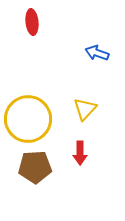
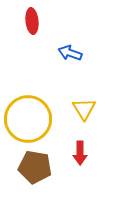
red ellipse: moved 1 px up
blue arrow: moved 27 px left
yellow triangle: moved 1 px left; rotated 15 degrees counterclockwise
brown pentagon: rotated 12 degrees clockwise
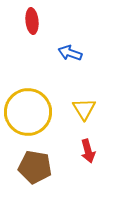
yellow circle: moved 7 px up
red arrow: moved 8 px right, 2 px up; rotated 15 degrees counterclockwise
